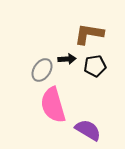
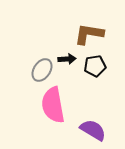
pink semicircle: rotated 6 degrees clockwise
purple semicircle: moved 5 px right
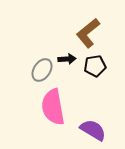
brown L-shape: moved 1 px left, 1 px up; rotated 48 degrees counterclockwise
pink semicircle: moved 2 px down
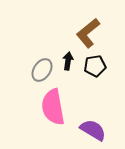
black arrow: moved 1 px right, 2 px down; rotated 78 degrees counterclockwise
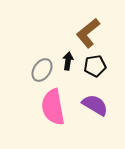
purple semicircle: moved 2 px right, 25 px up
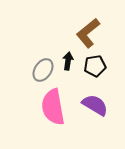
gray ellipse: moved 1 px right
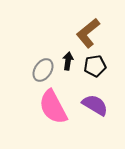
pink semicircle: rotated 18 degrees counterclockwise
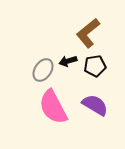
black arrow: rotated 114 degrees counterclockwise
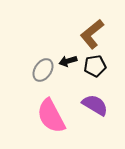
brown L-shape: moved 4 px right, 1 px down
pink semicircle: moved 2 px left, 9 px down
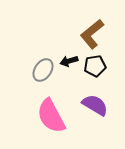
black arrow: moved 1 px right
